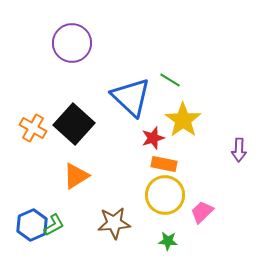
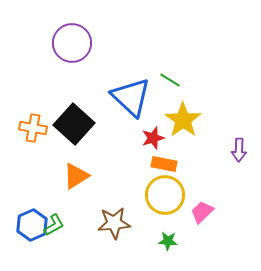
orange cross: rotated 20 degrees counterclockwise
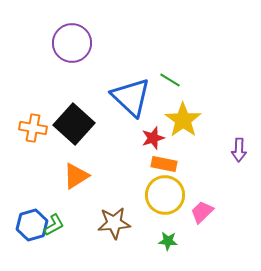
blue hexagon: rotated 8 degrees clockwise
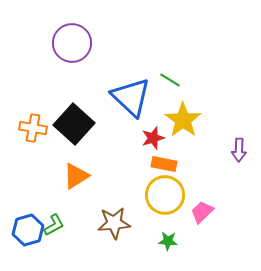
blue hexagon: moved 4 px left, 5 px down
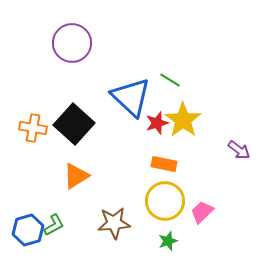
red star: moved 4 px right, 15 px up
purple arrow: rotated 55 degrees counterclockwise
yellow circle: moved 6 px down
green star: rotated 24 degrees counterclockwise
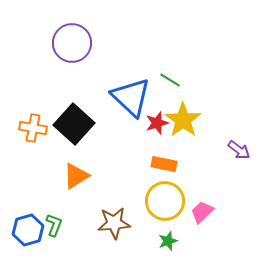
green L-shape: rotated 40 degrees counterclockwise
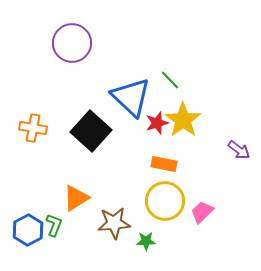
green line: rotated 15 degrees clockwise
black square: moved 17 px right, 7 px down
orange triangle: moved 22 px down
blue hexagon: rotated 12 degrees counterclockwise
green star: moved 22 px left; rotated 18 degrees clockwise
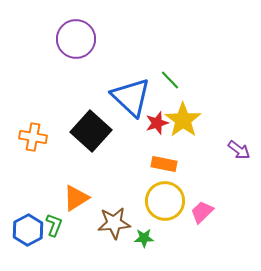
purple circle: moved 4 px right, 4 px up
orange cross: moved 9 px down
green star: moved 2 px left, 3 px up
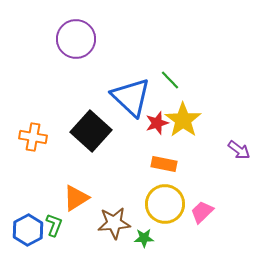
yellow circle: moved 3 px down
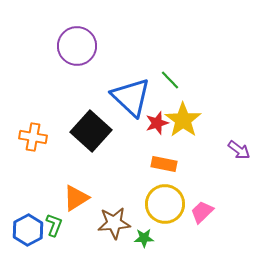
purple circle: moved 1 px right, 7 px down
